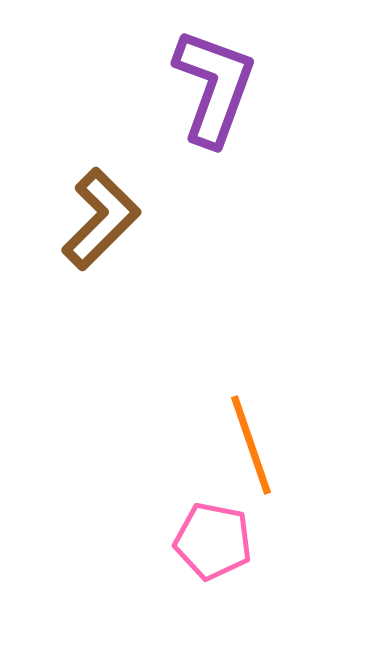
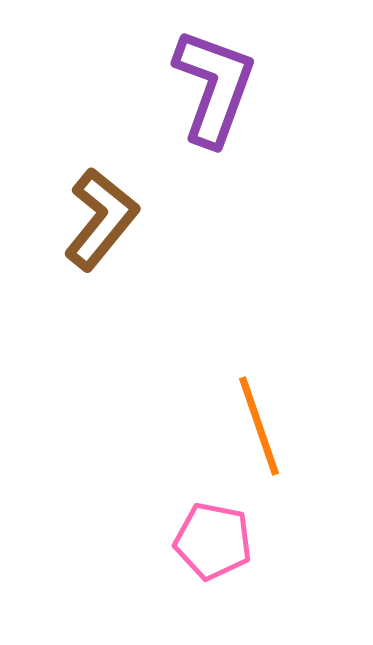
brown L-shape: rotated 6 degrees counterclockwise
orange line: moved 8 px right, 19 px up
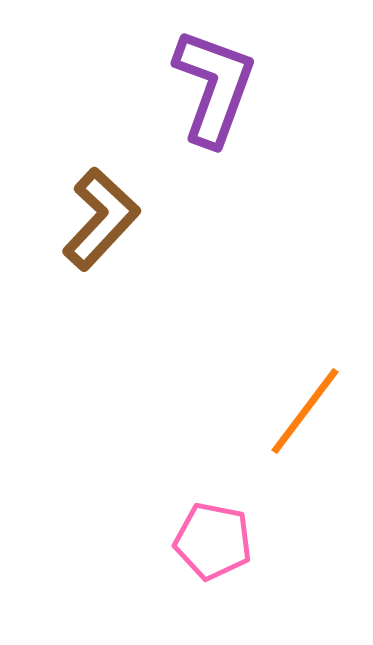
brown L-shape: rotated 4 degrees clockwise
orange line: moved 46 px right, 15 px up; rotated 56 degrees clockwise
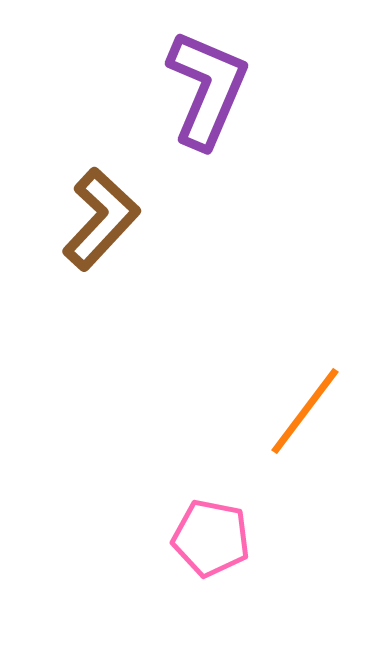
purple L-shape: moved 7 px left, 2 px down; rotated 3 degrees clockwise
pink pentagon: moved 2 px left, 3 px up
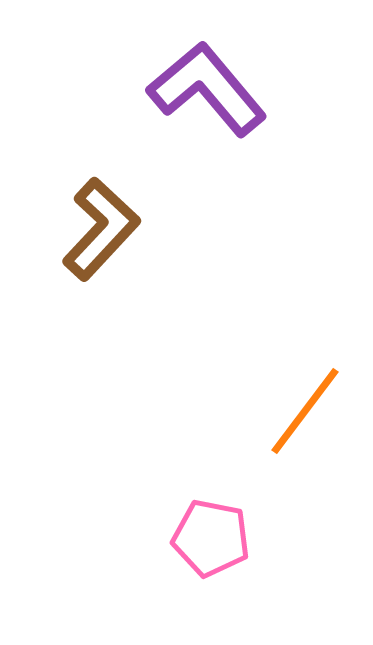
purple L-shape: rotated 63 degrees counterclockwise
brown L-shape: moved 10 px down
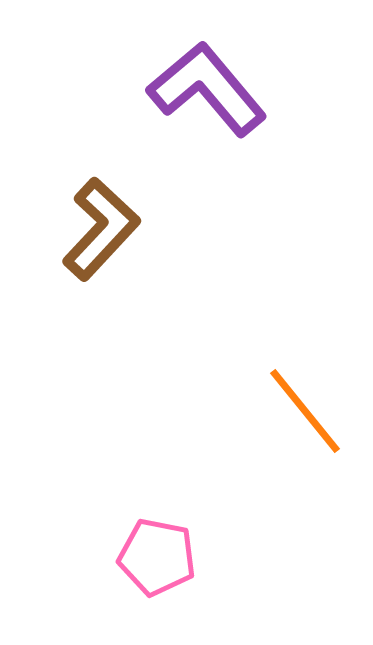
orange line: rotated 76 degrees counterclockwise
pink pentagon: moved 54 px left, 19 px down
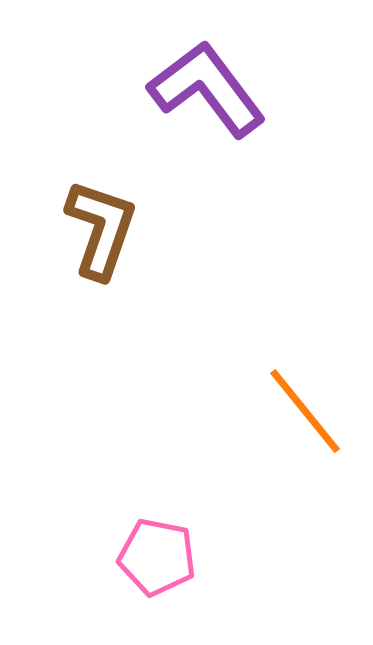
purple L-shape: rotated 3 degrees clockwise
brown L-shape: rotated 24 degrees counterclockwise
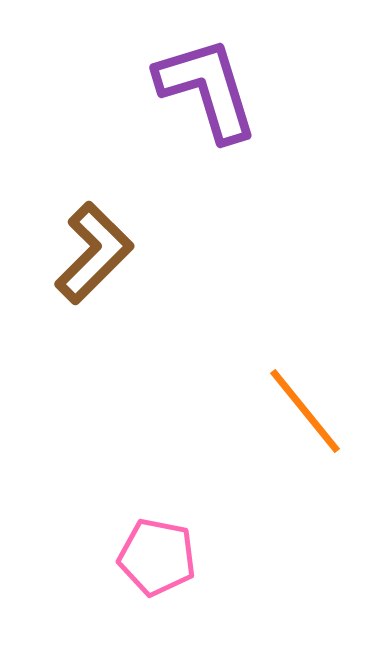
purple L-shape: rotated 20 degrees clockwise
brown L-shape: moved 7 px left, 24 px down; rotated 26 degrees clockwise
